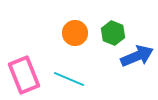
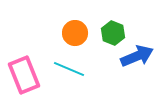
cyan line: moved 10 px up
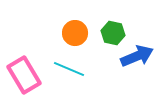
green hexagon: rotated 10 degrees counterclockwise
pink rectangle: rotated 9 degrees counterclockwise
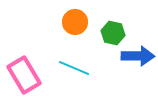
orange circle: moved 11 px up
blue arrow: moved 1 px right; rotated 24 degrees clockwise
cyan line: moved 5 px right, 1 px up
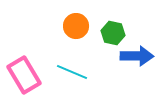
orange circle: moved 1 px right, 4 px down
blue arrow: moved 1 px left
cyan line: moved 2 px left, 4 px down
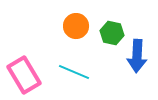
green hexagon: moved 1 px left
blue arrow: rotated 92 degrees clockwise
cyan line: moved 2 px right
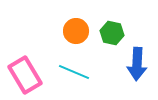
orange circle: moved 5 px down
blue arrow: moved 8 px down
pink rectangle: moved 1 px right
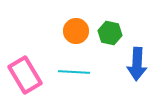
green hexagon: moved 2 px left
cyan line: rotated 20 degrees counterclockwise
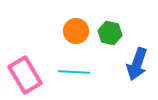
blue arrow: rotated 16 degrees clockwise
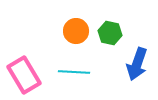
pink rectangle: moved 1 px left
